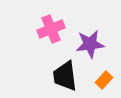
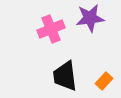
purple star: moved 26 px up
orange rectangle: moved 1 px down
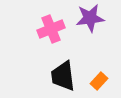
black trapezoid: moved 2 px left
orange rectangle: moved 5 px left
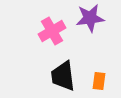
pink cross: moved 1 px right, 2 px down; rotated 8 degrees counterclockwise
orange rectangle: rotated 36 degrees counterclockwise
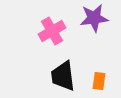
purple star: moved 4 px right
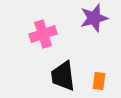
purple star: rotated 8 degrees counterclockwise
pink cross: moved 9 px left, 3 px down; rotated 12 degrees clockwise
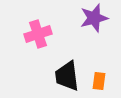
pink cross: moved 5 px left
black trapezoid: moved 4 px right
